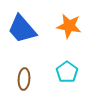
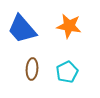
cyan pentagon: rotated 10 degrees clockwise
brown ellipse: moved 8 px right, 10 px up
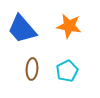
cyan pentagon: moved 1 px up
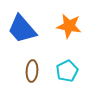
brown ellipse: moved 2 px down
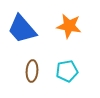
cyan pentagon: rotated 15 degrees clockwise
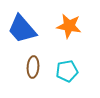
brown ellipse: moved 1 px right, 4 px up
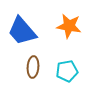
blue trapezoid: moved 2 px down
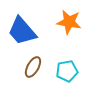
orange star: moved 4 px up
brown ellipse: rotated 25 degrees clockwise
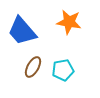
cyan pentagon: moved 4 px left, 1 px up
